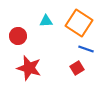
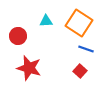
red square: moved 3 px right, 3 px down; rotated 16 degrees counterclockwise
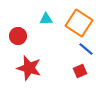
cyan triangle: moved 2 px up
blue line: rotated 21 degrees clockwise
red square: rotated 24 degrees clockwise
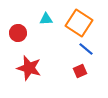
red circle: moved 3 px up
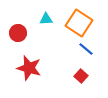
red square: moved 1 px right, 5 px down; rotated 24 degrees counterclockwise
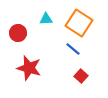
blue line: moved 13 px left
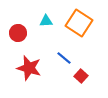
cyan triangle: moved 2 px down
blue line: moved 9 px left, 9 px down
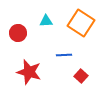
orange square: moved 2 px right
blue line: moved 3 px up; rotated 42 degrees counterclockwise
red star: moved 4 px down
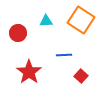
orange square: moved 3 px up
red star: rotated 20 degrees clockwise
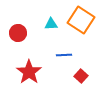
cyan triangle: moved 5 px right, 3 px down
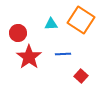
blue line: moved 1 px left, 1 px up
red star: moved 15 px up
